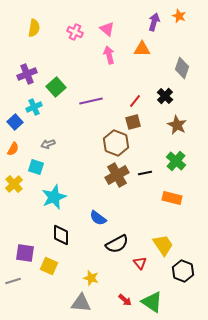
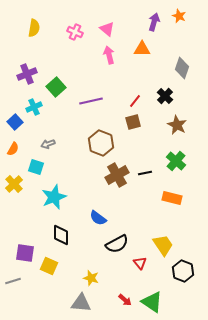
brown hexagon: moved 15 px left
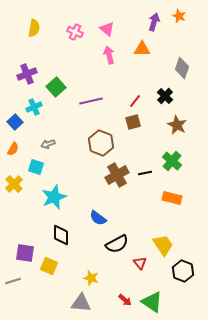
green cross: moved 4 px left
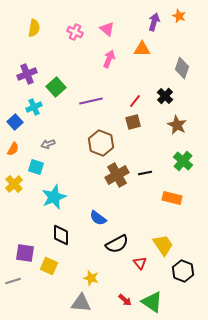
pink arrow: moved 4 px down; rotated 36 degrees clockwise
green cross: moved 11 px right
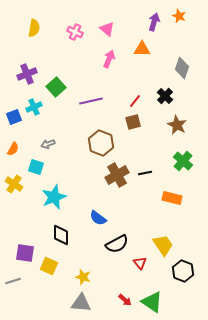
blue square: moved 1 px left, 5 px up; rotated 21 degrees clockwise
yellow cross: rotated 12 degrees counterclockwise
yellow star: moved 8 px left, 1 px up
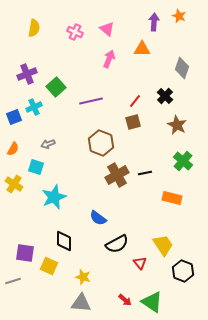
purple arrow: rotated 12 degrees counterclockwise
black diamond: moved 3 px right, 6 px down
